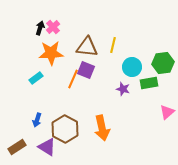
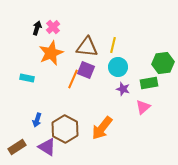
black arrow: moved 3 px left
orange star: rotated 20 degrees counterclockwise
cyan circle: moved 14 px left
cyan rectangle: moved 9 px left; rotated 48 degrees clockwise
pink triangle: moved 24 px left, 5 px up
orange arrow: rotated 50 degrees clockwise
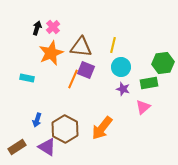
brown triangle: moved 6 px left
cyan circle: moved 3 px right
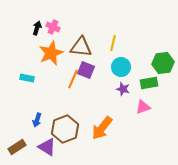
pink cross: rotated 24 degrees counterclockwise
yellow line: moved 2 px up
pink triangle: rotated 21 degrees clockwise
brown hexagon: rotated 12 degrees clockwise
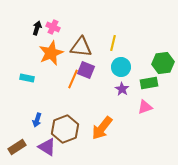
purple star: moved 1 px left; rotated 16 degrees clockwise
pink triangle: moved 2 px right
